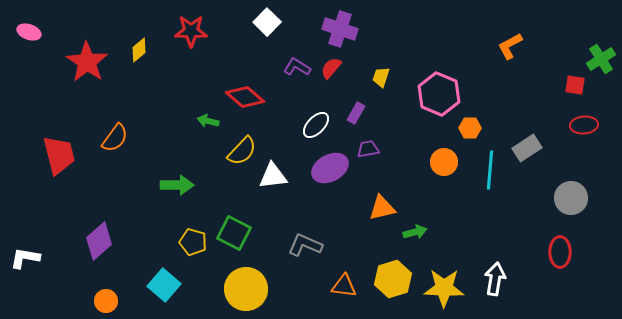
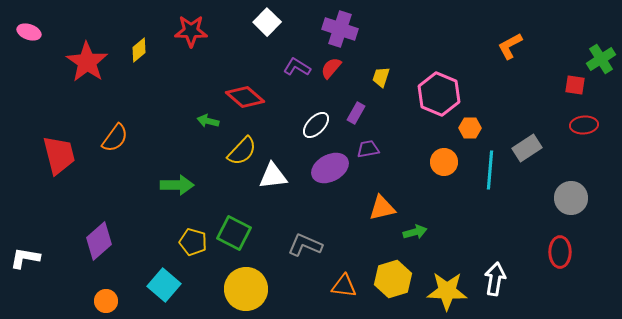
yellow star at (444, 288): moved 3 px right, 3 px down
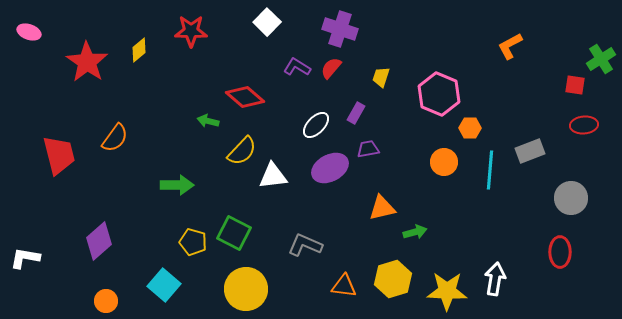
gray rectangle at (527, 148): moved 3 px right, 3 px down; rotated 12 degrees clockwise
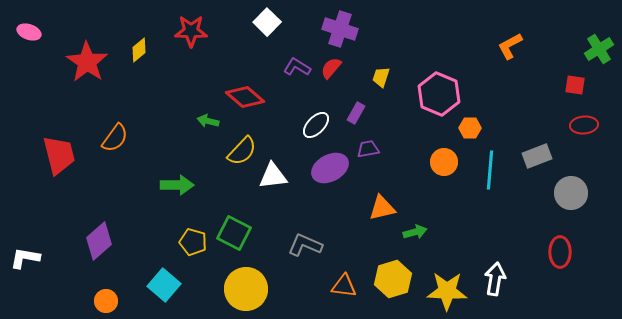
green cross at (601, 59): moved 2 px left, 10 px up
gray rectangle at (530, 151): moved 7 px right, 5 px down
gray circle at (571, 198): moved 5 px up
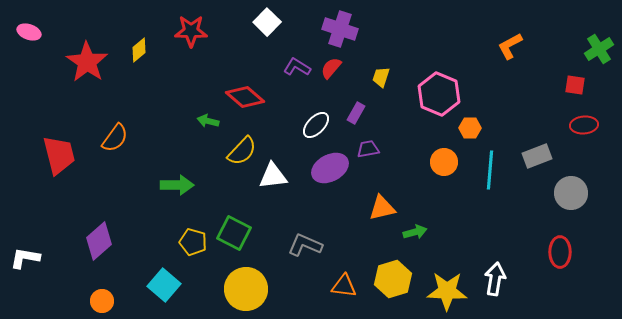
orange circle at (106, 301): moved 4 px left
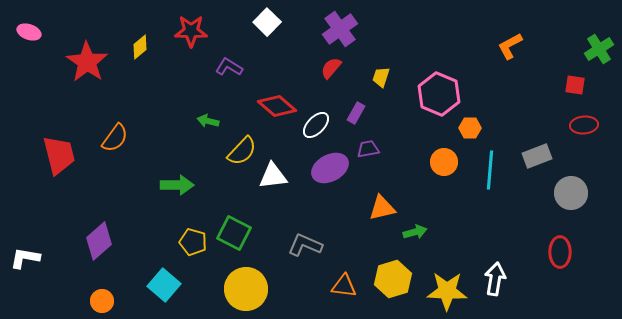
purple cross at (340, 29): rotated 36 degrees clockwise
yellow diamond at (139, 50): moved 1 px right, 3 px up
purple L-shape at (297, 67): moved 68 px left
red diamond at (245, 97): moved 32 px right, 9 px down
